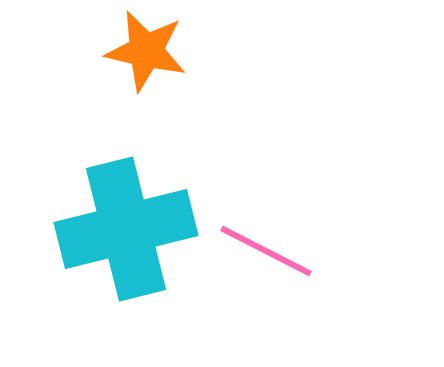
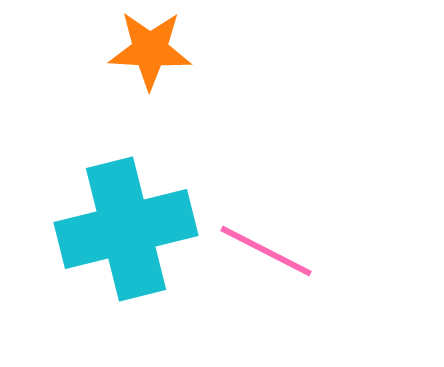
orange star: moved 4 px right, 1 px up; rotated 10 degrees counterclockwise
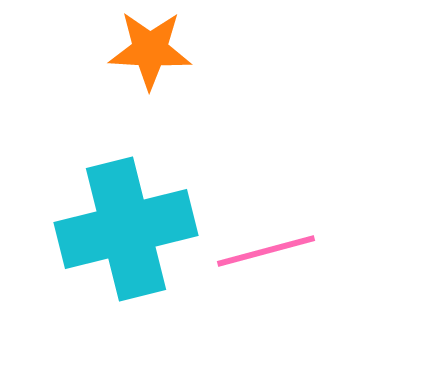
pink line: rotated 42 degrees counterclockwise
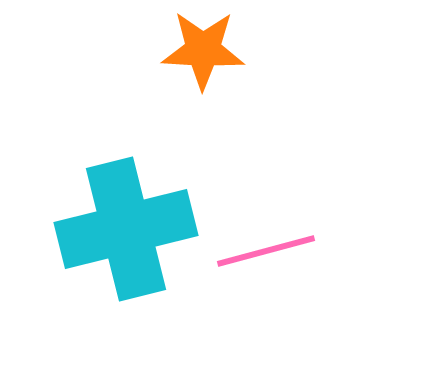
orange star: moved 53 px right
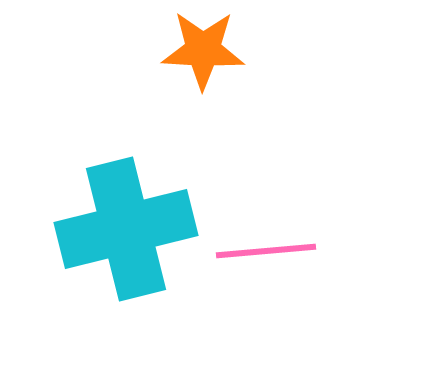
pink line: rotated 10 degrees clockwise
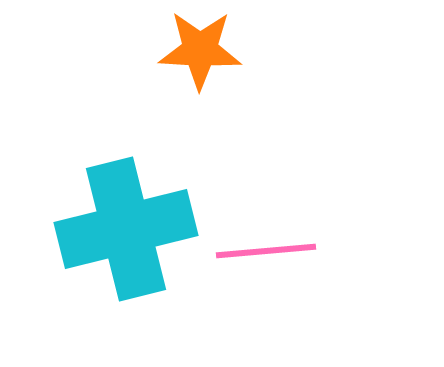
orange star: moved 3 px left
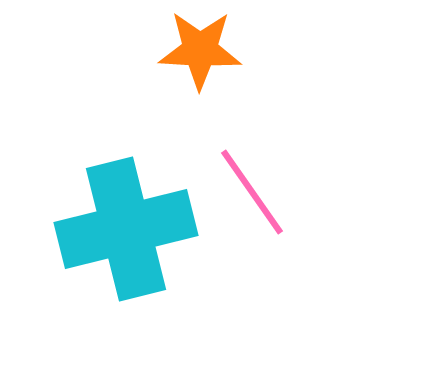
pink line: moved 14 px left, 59 px up; rotated 60 degrees clockwise
